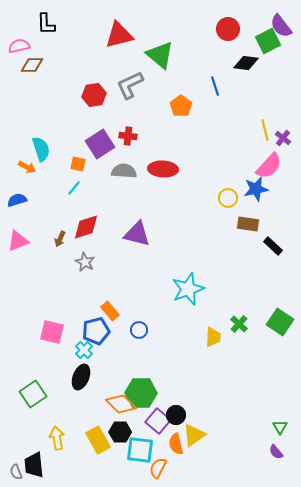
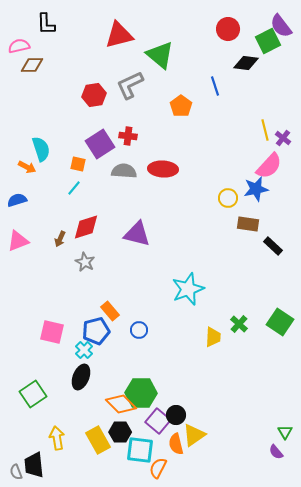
green triangle at (280, 427): moved 5 px right, 5 px down
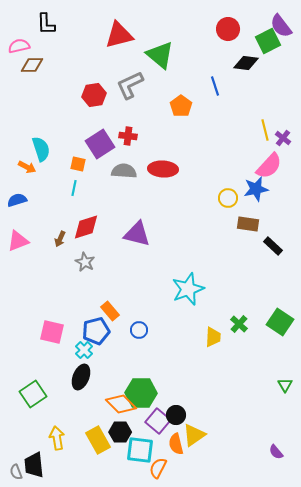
cyan line at (74, 188): rotated 28 degrees counterclockwise
green triangle at (285, 432): moved 47 px up
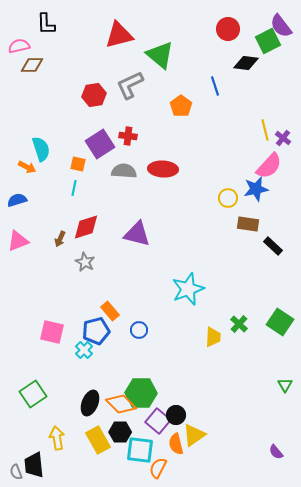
black ellipse at (81, 377): moved 9 px right, 26 px down
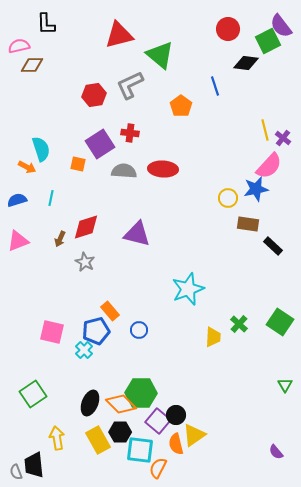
red cross at (128, 136): moved 2 px right, 3 px up
cyan line at (74, 188): moved 23 px left, 10 px down
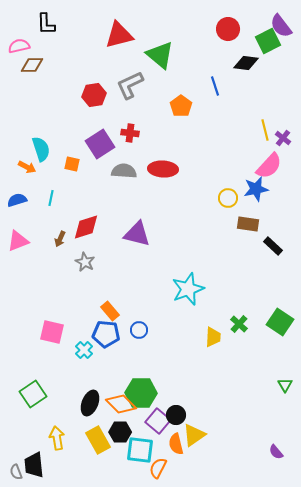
orange square at (78, 164): moved 6 px left
blue pentagon at (96, 331): moved 10 px right, 3 px down; rotated 20 degrees clockwise
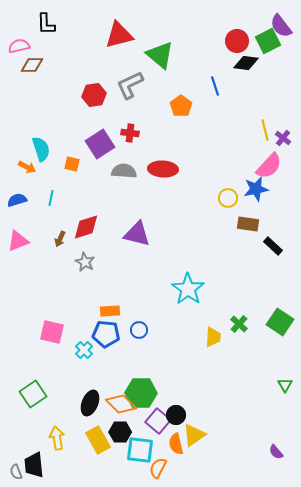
red circle at (228, 29): moved 9 px right, 12 px down
cyan star at (188, 289): rotated 16 degrees counterclockwise
orange rectangle at (110, 311): rotated 54 degrees counterclockwise
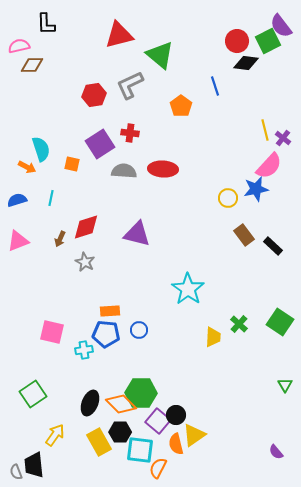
brown rectangle at (248, 224): moved 4 px left, 11 px down; rotated 45 degrees clockwise
cyan cross at (84, 350): rotated 36 degrees clockwise
yellow arrow at (57, 438): moved 2 px left, 3 px up; rotated 45 degrees clockwise
yellow rectangle at (98, 440): moved 1 px right, 2 px down
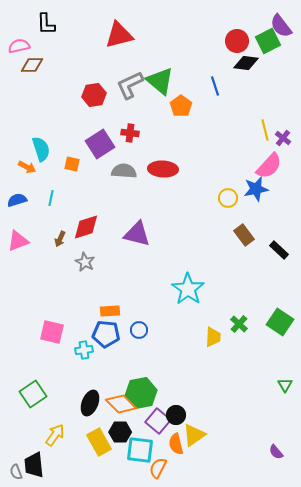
green triangle at (160, 55): moved 26 px down
black rectangle at (273, 246): moved 6 px right, 4 px down
green hexagon at (141, 393): rotated 12 degrees counterclockwise
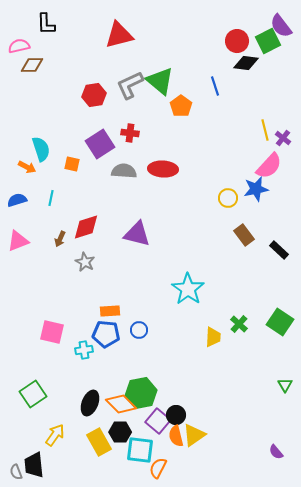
orange semicircle at (176, 444): moved 8 px up
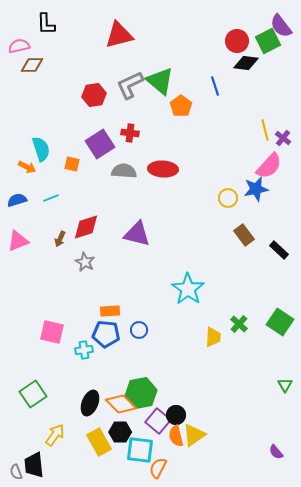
cyan line at (51, 198): rotated 56 degrees clockwise
